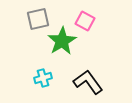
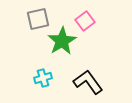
pink square: rotated 24 degrees clockwise
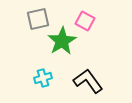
pink square: rotated 24 degrees counterclockwise
black L-shape: moved 1 px up
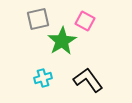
black L-shape: moved 1 px up
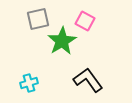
cyan cross: moved 14 px left, 5 px down
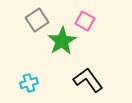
gray square: moved 1 px left, 1 px down; rotated 20 degrees counterclockwise
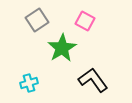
green star: moved 7 px down
black L-shape: moved 5 px right
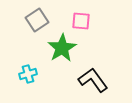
pink square: moved 4 px left; rotated 24 degrees counterclockwise
cyan cross: moved 1 px left, 9 px up
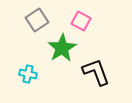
pink square: rotated 24 degrees clockwise
cyan cross: rotated 30 degrees clockwise
black L-shape: moved 3 px right, 8 px up; rotated 16 degrees clockwise
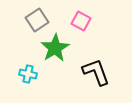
green star: moved 7 px left
